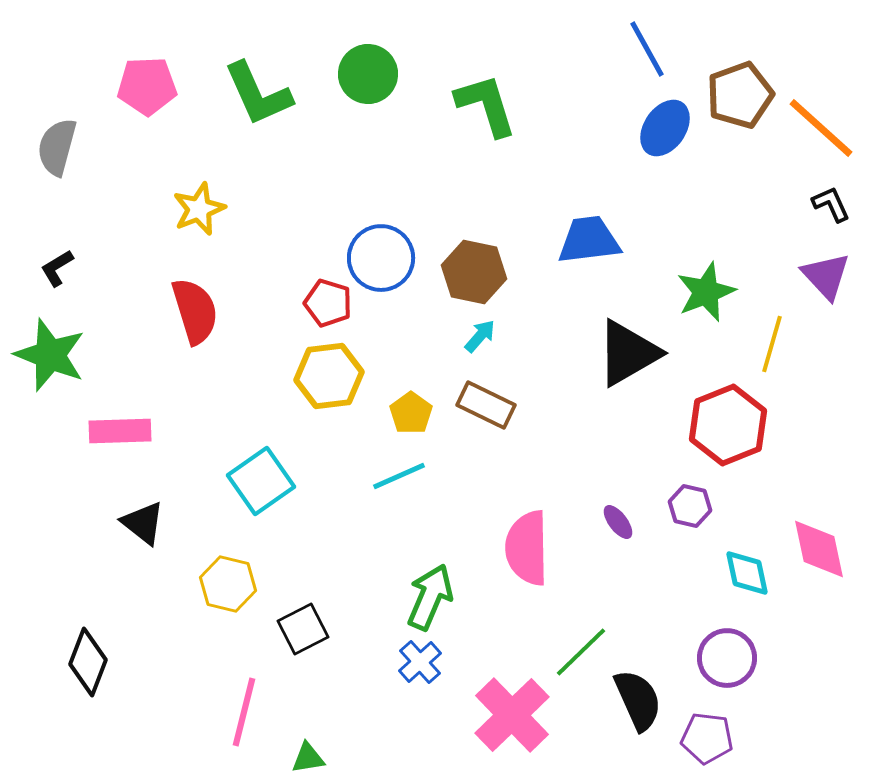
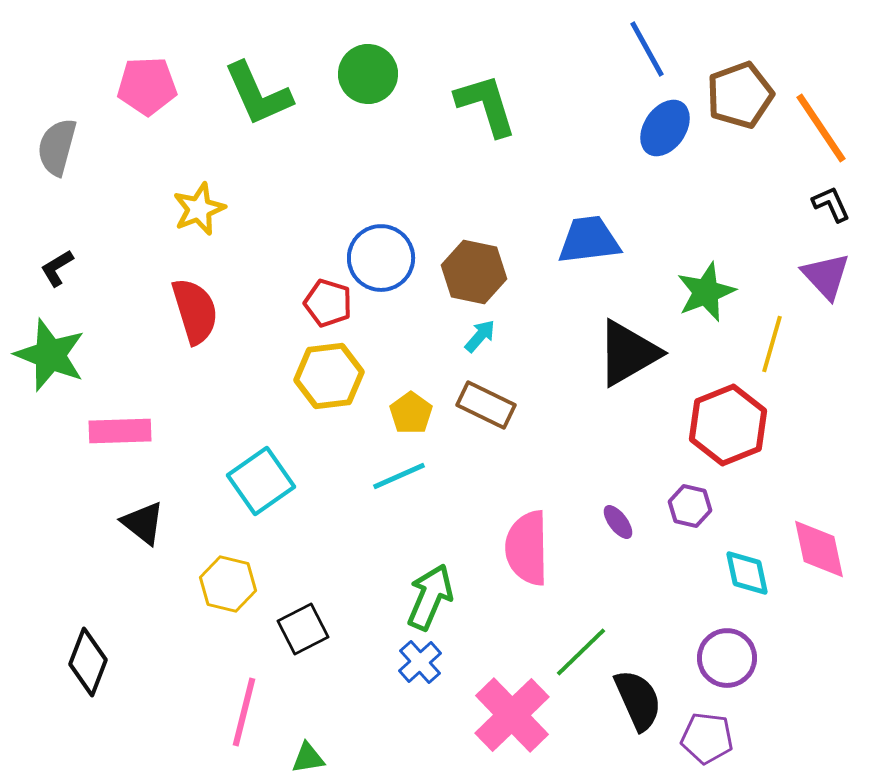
orange line at (821, 128): rotated 14 degrees clockwise
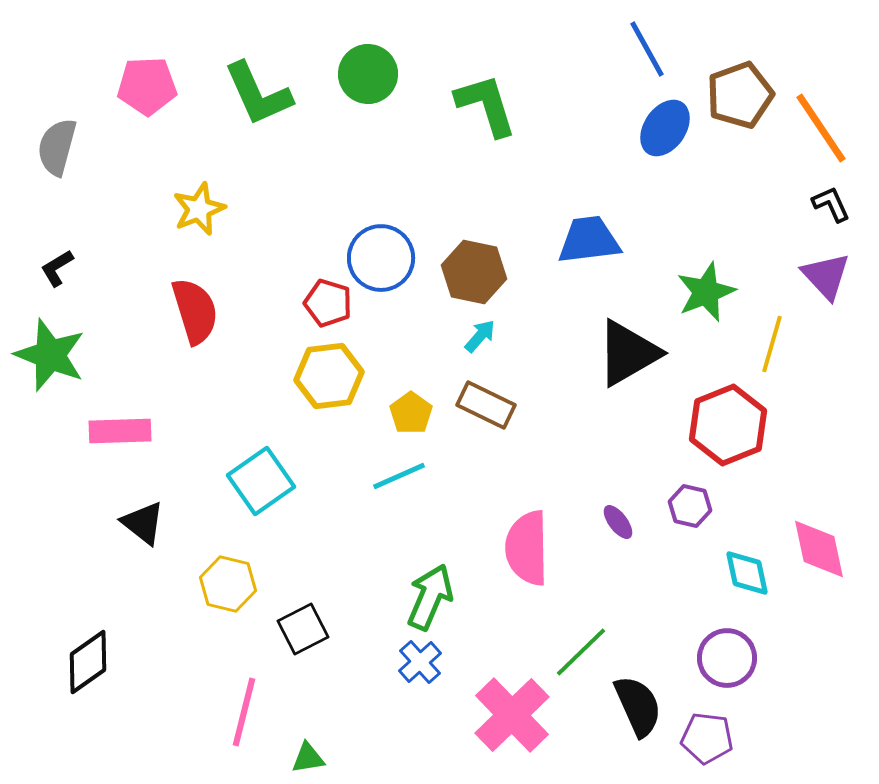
black diamond at (88, 662): rotated 34 degrees clockwise
black semicircle at (638, 700): moved 6 px down
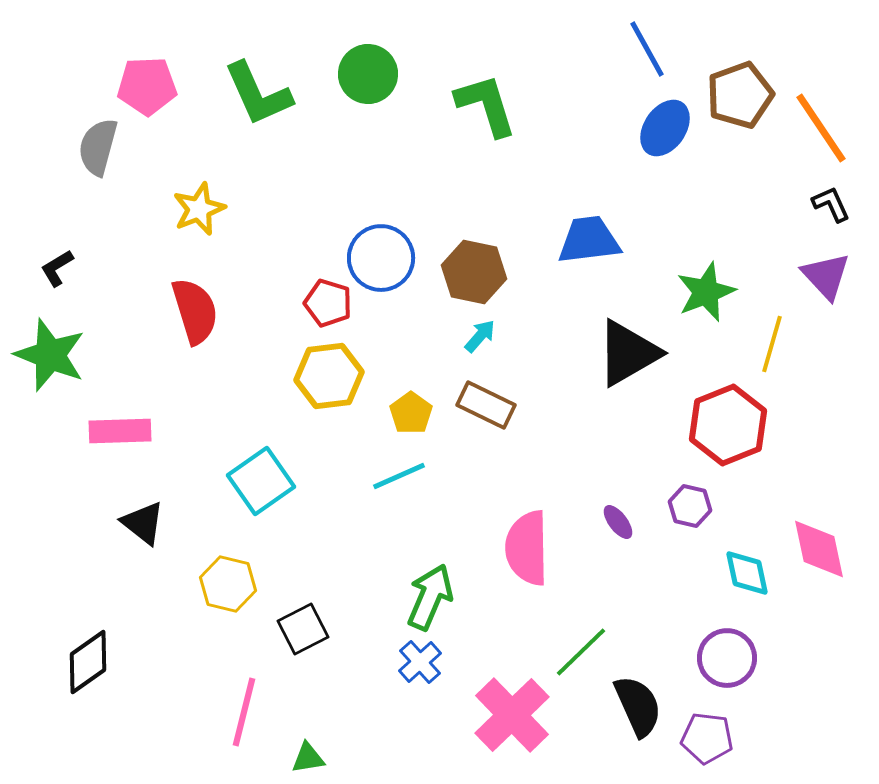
gray semicircle at (57, 147): moved 41 px right
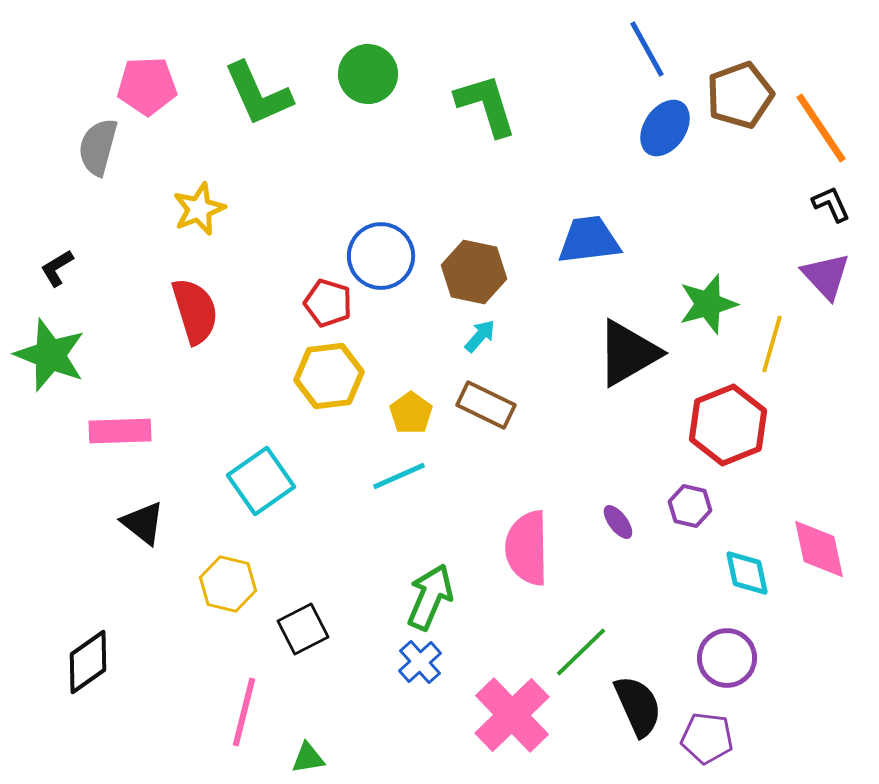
blue circle at (381, 258): moved 2 px up
green star at (706, 292): moved 2 px right, 12 px down; rotated 6 degrees clockwise
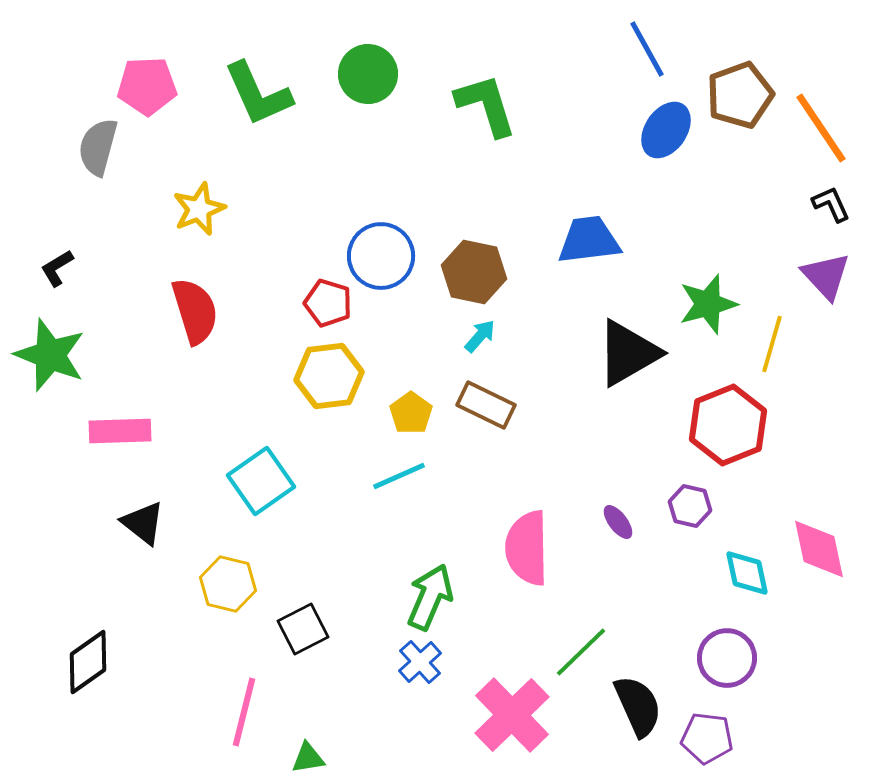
blue ellipse at (665, 128): moved 1 px right, 2 px down
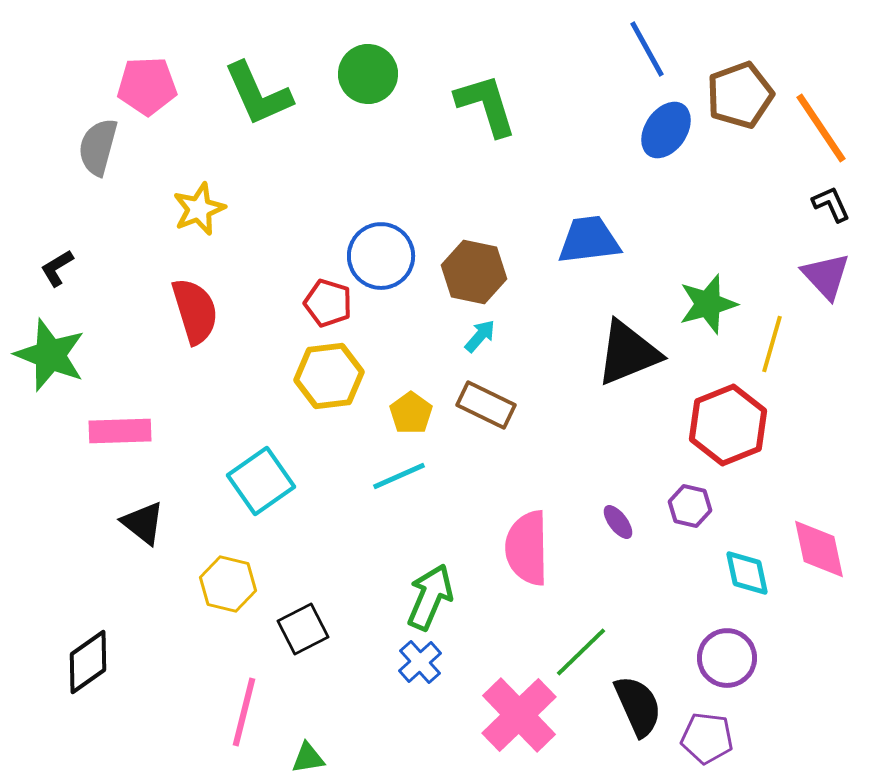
black triangle at (628, 353): rotated 8 degrees clockwise
pink cross at (512, 715): moved 7 px right
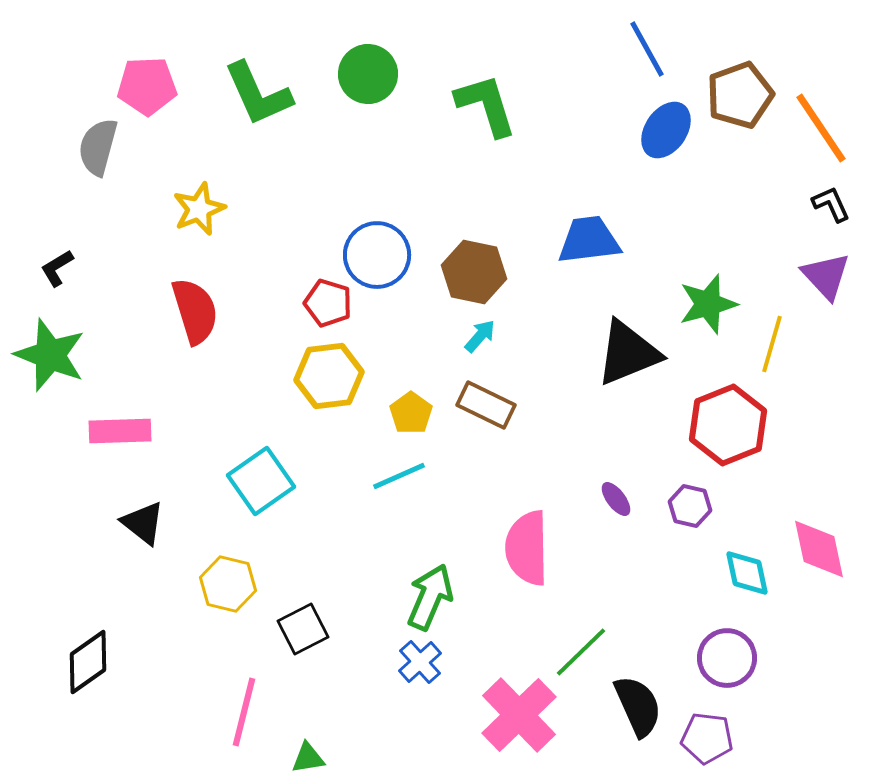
blue circle at (381, 256): moved 4 px left, 1 px up
purple ellipse at (618, 522): moved 2 px left, 23 px up
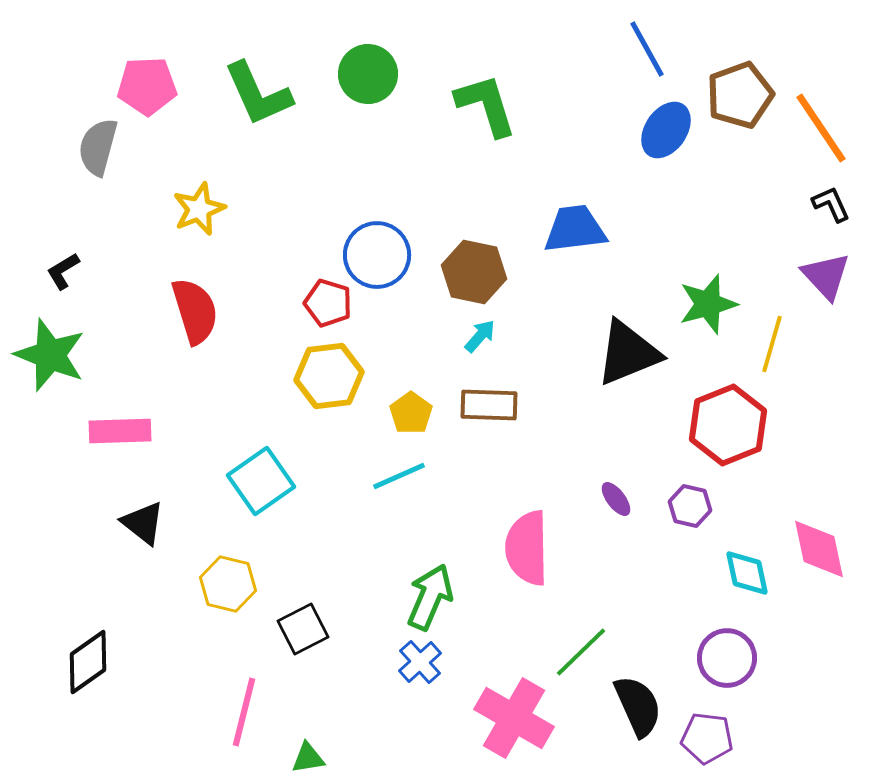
blue trapezoid at (589, 240): moved 14 px left, 11 px up
black L-shape at (57, 268): moved 6 px right, 3 px down
brown rectangle at (486, 405): moved 3 px right; rotated 24 degrees counterclockwise
pink cross at (519, 715): moved 5 px left, 3 px down; rotated 16 degrees counterclockwise
